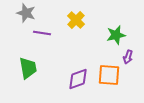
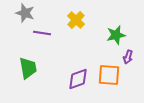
gray star: moved 1 px left
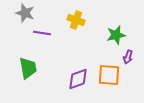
yellow cross: rotated 24 degrees counterclockwise
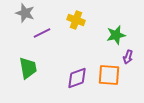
purple line: rotated 36 degrees counterclockwise
purple diamond: moved 1 px left, 1 px up
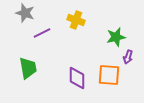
green star: moved 2 px down
purple diamond: rotated 70 degrees counterclockwise
